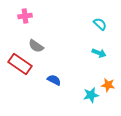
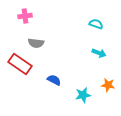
cyan semicircle: moved 4 px left; rotated 24 degrees counterclockwise
gray semicircle: moved 3 px up; rotated 28 degrees counterclockwise
cyan star: moved 8 px left
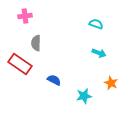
gray semicircle: rotated 84 degrees clockwise
orange star: moved 3 px right, 2 px up; rotated 16 degrees clockwise
cyan star: moved 1 px right, 1 px down
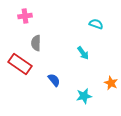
cyan arrow: moved 16 px left; rotated 32 degrees clockwise
blue semicircle: rotated 24 degrees clockwise
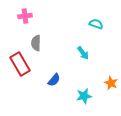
red rectangle: rotated 25 degrees clockwise
blue semicircle: rotated 80 degrees clockwise
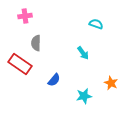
red rectangle: rotated 25 degrees counterclockwise
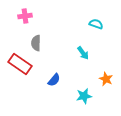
orange star: moved 5 px left, 4 px up
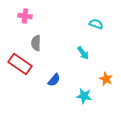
pink cross: rotated 16 degrees clockwise
cyan star: rotated 21 degrees clockwise
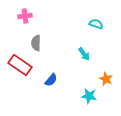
pink cross: rotated 16 degrees counterclockwise
cyan arrow: moved 1 px right, 1 px down
red rectangle: moved 1 px down
blue semicircle: moved 3 px left
cyan star: moved 5 px right
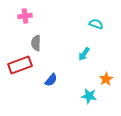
cyan arrow: rotated 72 degrees clockwise
red rectangle: rotated 55 degrees counterclockwise
orange star: rotated 16 degrees clockwise
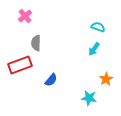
pink cross: rotated 32 degrees counterclockwise
cyan semicircle: moved 2 px right, 3 px down
cyan arrow: moved 10 px right, 5 px up
cyan star: moved 2 px down
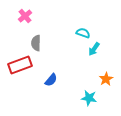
cyan semicircle: moved 15 px left, 6 px down
